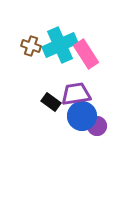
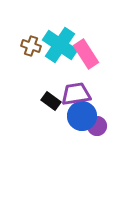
cyan cross: rotated 32 degrees counterclockwise
black rectangle: moved 1 px up
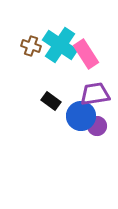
purple trapezoid: moved 19 px right
blue circle: moved 1 px left
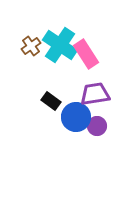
brown cross: rotated 36 degrees clockwise
blue circle: moved 5 px left, 1 px down
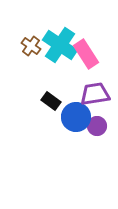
brown cross: rotated 18 degrees counterclockwise
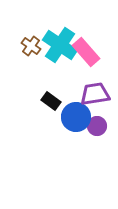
pink rectangle: moved 2 px up; rotated 8 degrees counterclockwise
